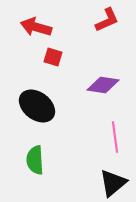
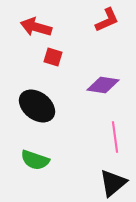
green semicircle: rotated 68 degrees counterclockwise
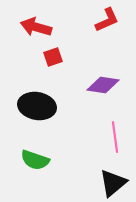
red square: rotated 36 degrees counterclockwise
black ellipse: rotated 27 degrees counterclockwise
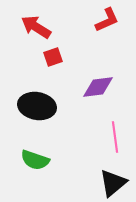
red arrow: rotated 16 degrees clockwise
purple diamond: moved 5 px left, 2 px down; rotated 16 degrees counterclockwise
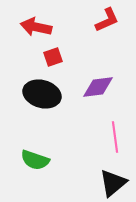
red arrow: rotated 20 degrees counterclockwise
black ellipse: moved 5 px right, 12 px up; rotated 6 degrees clockwise
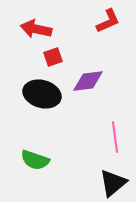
red L-shape: moved 1 px right, 1 px down
red arrow: moved 2 px down
purple diamond: moved 10 px left, 6 px up
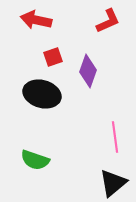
red arrow: moved 9 px up
purple diamond: moved 10 px up; rotated 64 degrees counterclockwise
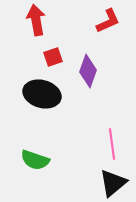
red arrow: rotated 68 degrees clockwise
pink line: moved 3 px left, 7 px down
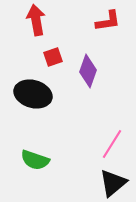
red L-shape: rotated 16 degrees clockwise
black ellipse: moved 9 px left
pink line: rotated 40 degrees clockwise
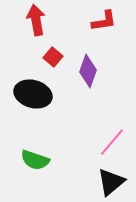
red L-shape: moved 4 px left
red square: rotated 30 degrees counterclockwise
pink line: moved 2 px up; rotated 8 degrees clockwise
black triangle: moved 2 px left, 1 px up
